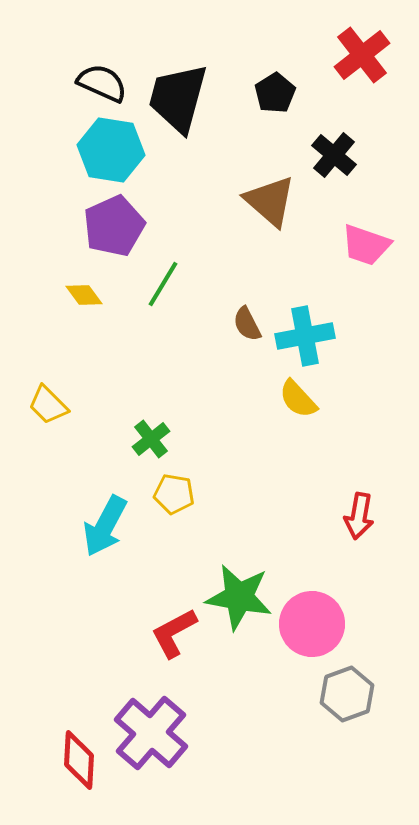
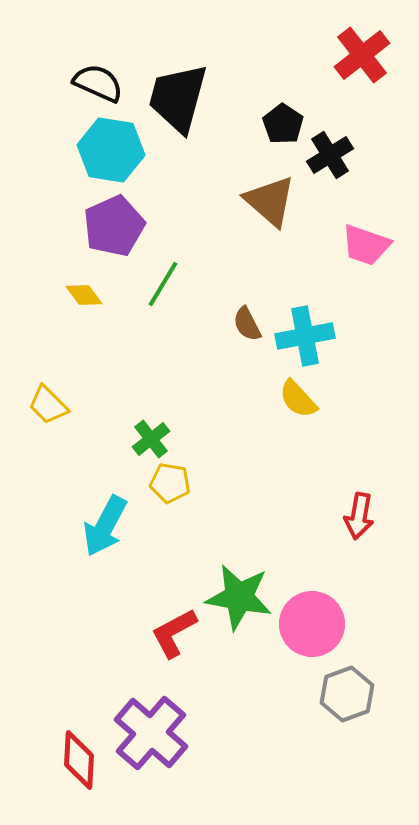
black semicircle: moved 4 px left
black pentagon: moved 8 px right, 31 px down; rotated 6 degrees counterclockwise
black cross: moved 4 px left; rotated 18 degrees clockwise
yellow pentagon: moved 4 px left, 11 px up
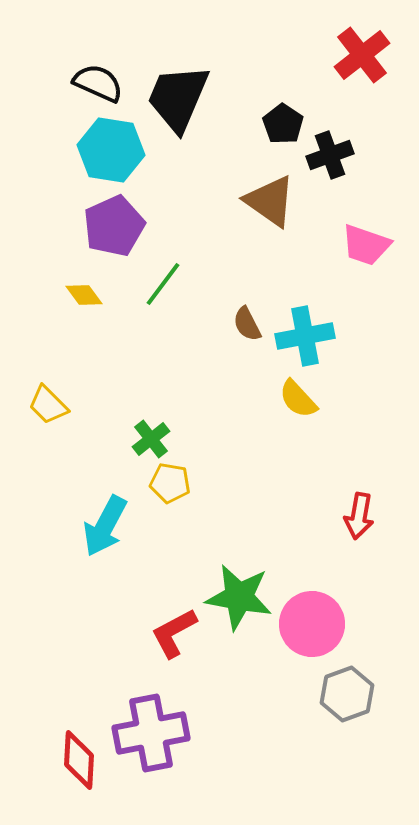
black trapezoid: rotated 8 degrees clockwise
black cross: rotated 12 degrees clockwise
brown triangle: rotated 6 degrees counterclockwise
green line: rotated 6 degrees clockwise
purple cross: rotated 38 degrees clockwise
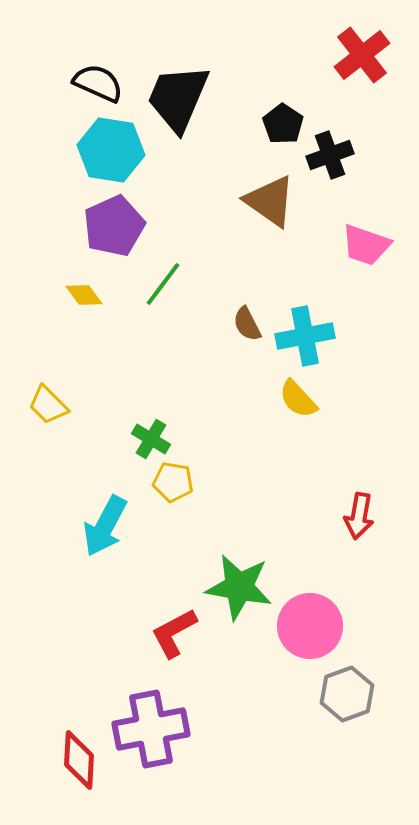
green cross: rotated 21 degrees counterclockwise
yellow pentagon: moved 3 px right, 1 px up
green star: moved 10 px up
pink circle: moved 2 px left, 2 px down
purple cross: moved 4 px up
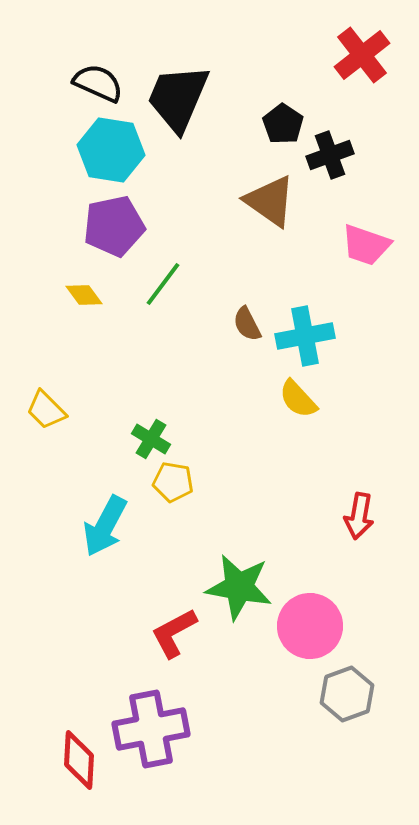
purple pentagon: rotated 12 degrees clockwise
yellow trapezoid: moved 2 px left, 5 px down
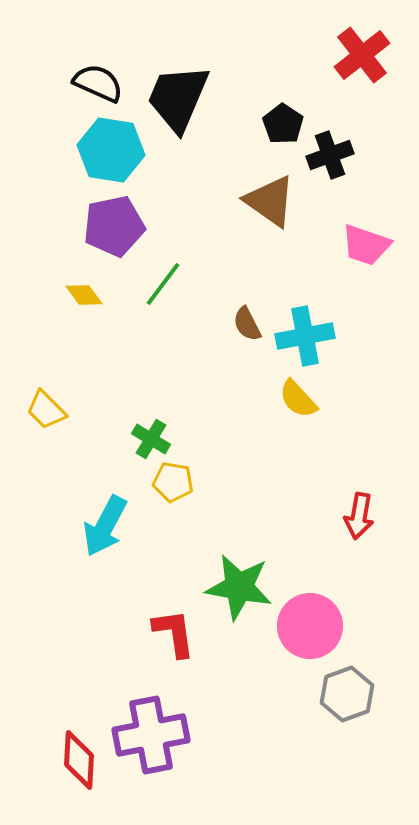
red L-shape: rotated 110 degrees clockwise
purple cross: moved 6 px down
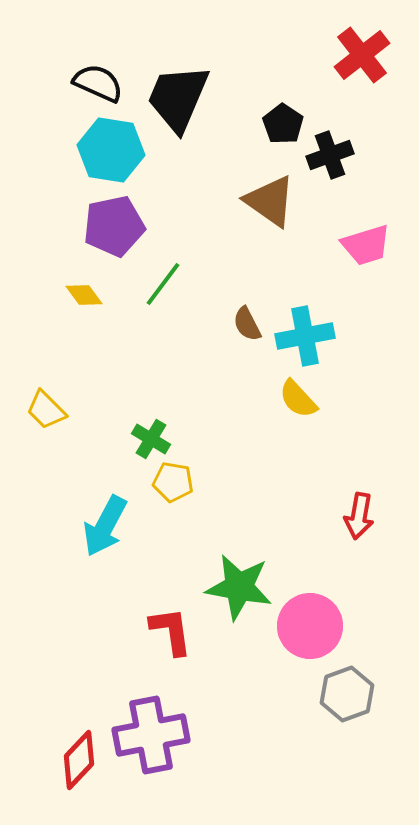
pink trapezoid: rotated 36 degrees counterclockwise
red L-shape: moved 3 px left, 2 px up
red diamond: rotated 40 degrees clockwise
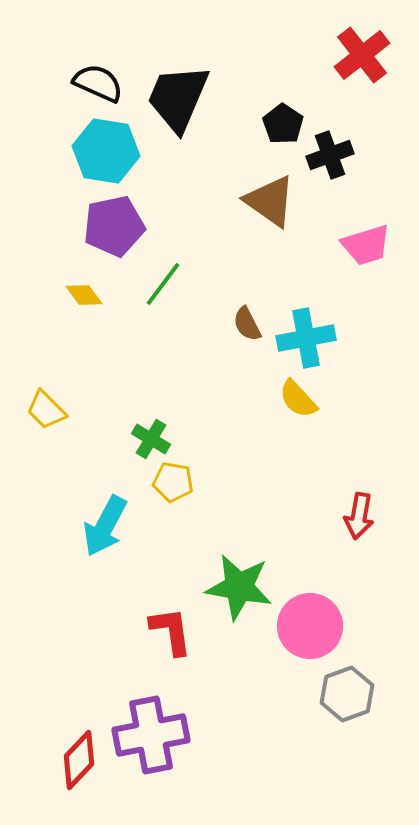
cyan hexagon: moved 5 px left, 1 px down
cyan cross: moved 1 px right, 2 px down
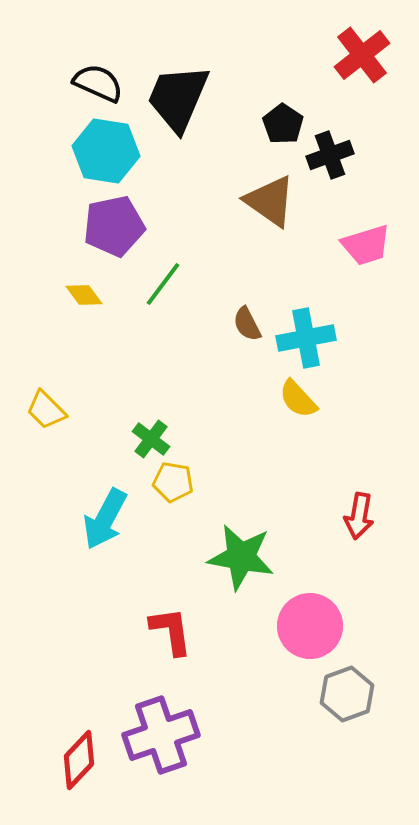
green cross: rotated 6 degrees clockwise
cyan arrow: moved 7 px up
green star: moved 2 px right, 30 px up
purple cross: moved 10 px right; rotated 8 degrees counterclockwise
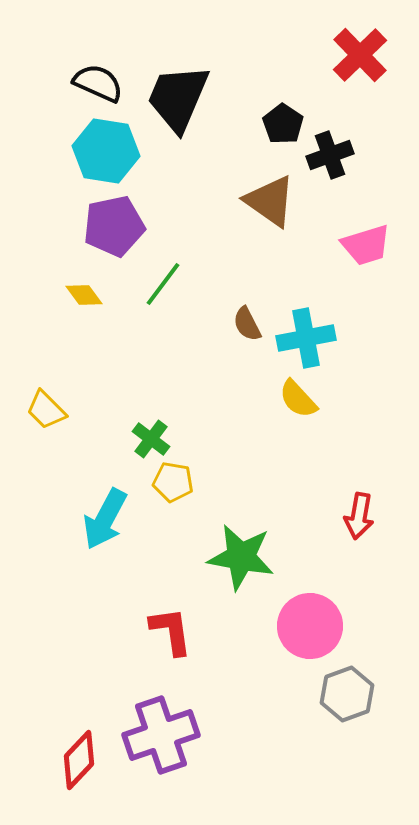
red cross: moved 2 px left; rotated 6 degrees counterclockwise
